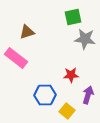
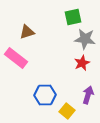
red star: moved 11 px right, 12 px up; rotated 21 degrees counterclockwise
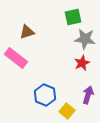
blue hexagon: rotated 25 degrees clockwise
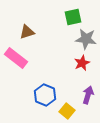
gray star: moved 1 px right
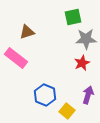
gray star: rotated 10 degrees counterclockwise
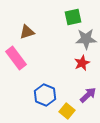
pink rectangle: rotated 15 degrees clockwise
purple arrow: rotated 30 degrees clockwise
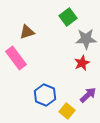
green square: moved 5 px left; rotated 24 degrees counterclockwise
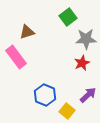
pink rectangle: moved 1 px up
